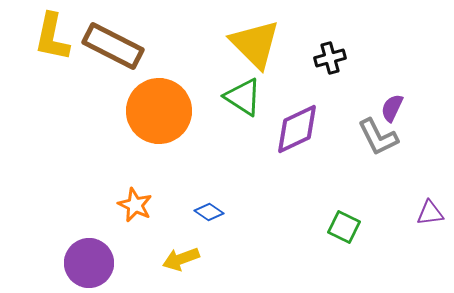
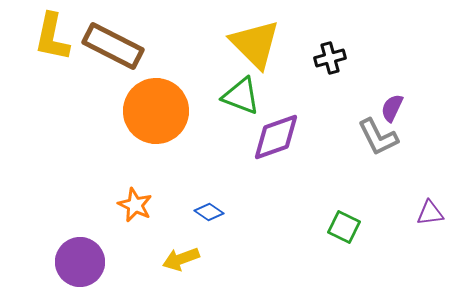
green triangle: moved 2 px left, 1 px up; rotated 12 degrees counterclockwise
orange circle: moved 3 px left
purple diamond: moved 21 px left, 8 px down; rotated 6 degrees clockwise
purple circle: moved 9 px left, 1 px up
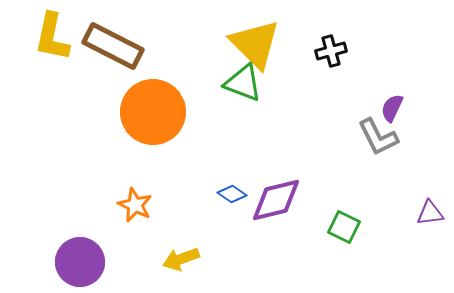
black cross: moved 1 px right, 7 px up
green triangle: moved 2 px right, 13 px up
orange circle: moved 3 px left, 1 px down
purple diamond: moved 63 px down; rotated 6 degrees clockwise
blue diamond: moved 23 px right, 18 px up
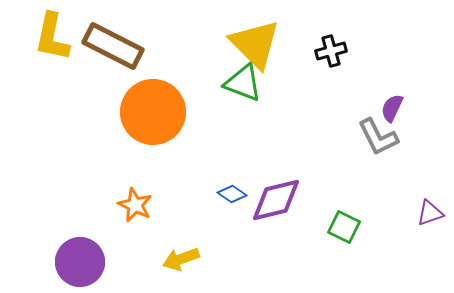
purple triangle: rotated 12 degrees counterclockwise
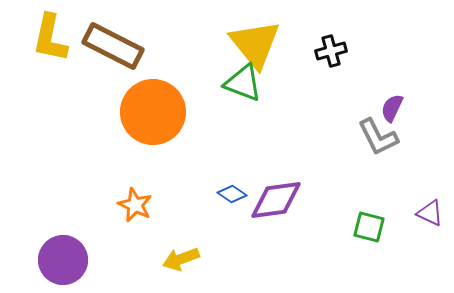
yellow L-shape: moved 2 px left, 1 px down
yellow triangle: rotated 6 degrees clockwise
purple diamond: rotated 6 degrees clockwise
purple triangle: rotated 44 degrees clockwise
green square: moved 25 px right; rotated 12 degrees counterclockwise
purple circle: moved 17 px left, 2 px up
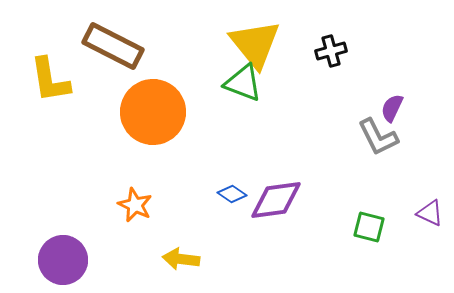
yellow L-shape: moved 42 px down; rotated 21 degrees counterclockwise
yellow arrow: rotated 27 degrees clockwise
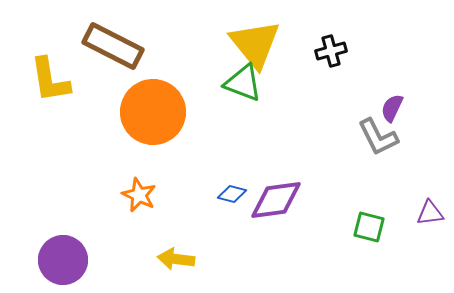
blue diamond: rotated 20 degrees counterclockwise
orange star: moved 4 px right, 10 px up
purple triangle: rotated 32 degrees counterclockwise
yellow arrow: moved 5 px left
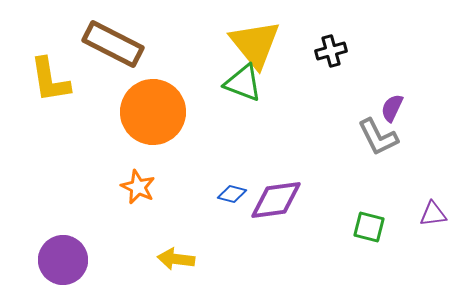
brown rectangle: moved 2 px up
orange star: moved 1 px left, 8 px up
purple triangle: moved 3 px right, 1 px down
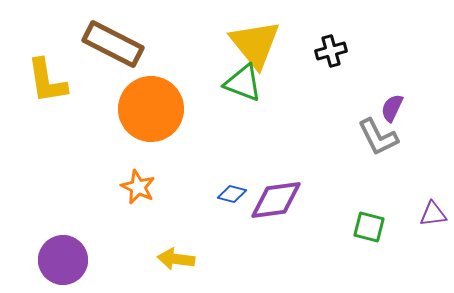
yellow L-shape: moved 3 px left, 1 px down
orange circle: moved 2 px left, 3 px up
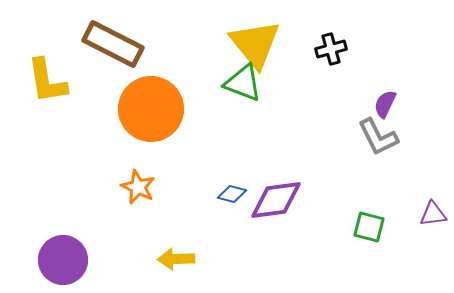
black cross: moved 2 px up
purple semicircle: moved 7 px left, 4 px up
yellow arrow: rotated 9 degrees counterclockwise
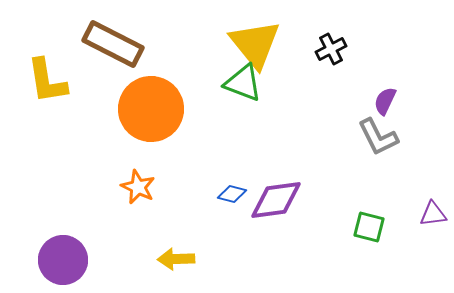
black cross: rotated 12 degrees counterclockwise
purple semicircle: moved 3 px up
